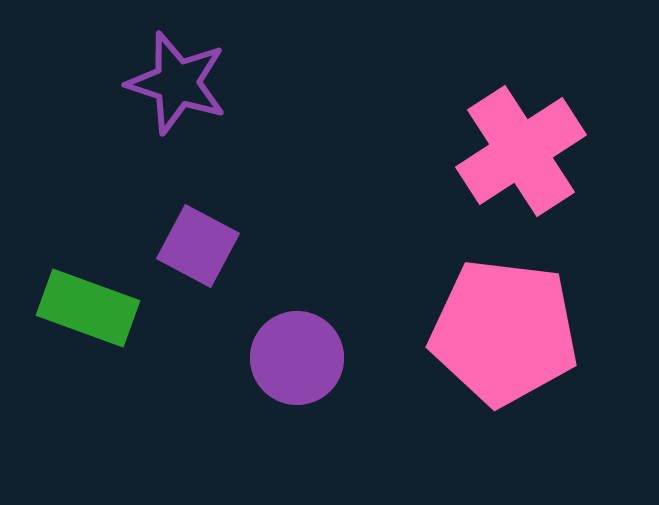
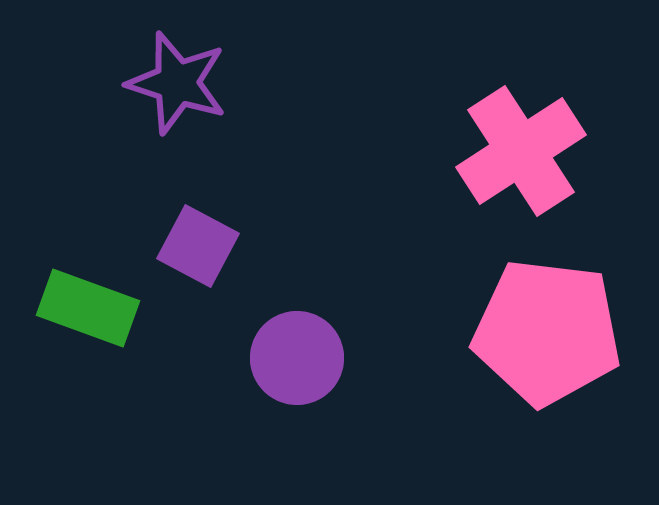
pink pentagon: moved 43 px right
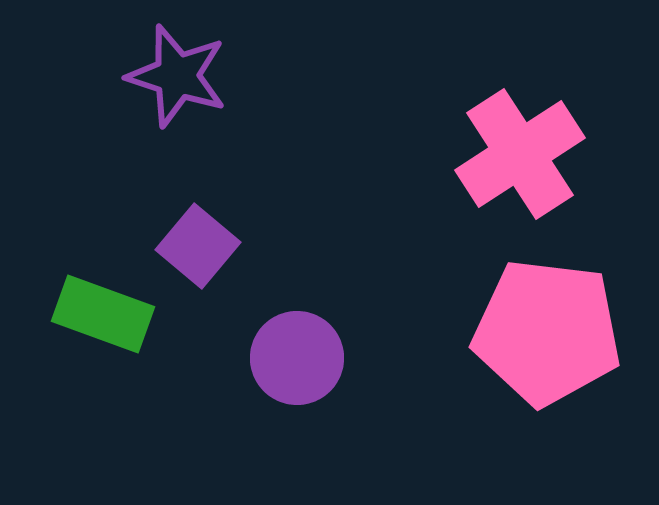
purple star: moved 7 px up
pink cross: moved 1 px left, 3 px down
purple square: rotated 12 degrees clockwise
green rectangle: moved 15 px right, 6 px down
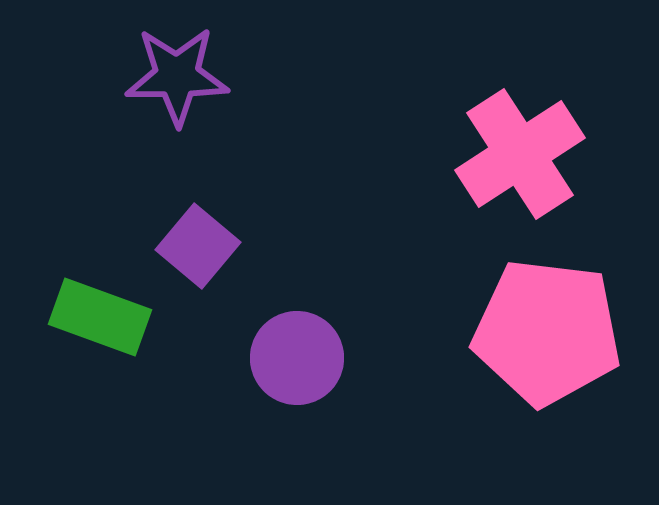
purple star: rotated 18 degrees counterclockwise
green rectangle: moved 3 px left, 3 px down
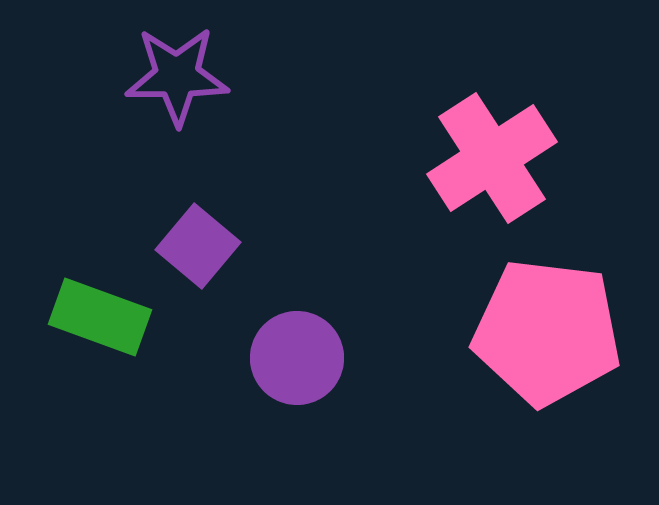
pink cross: moved 28 px left, 4 px down
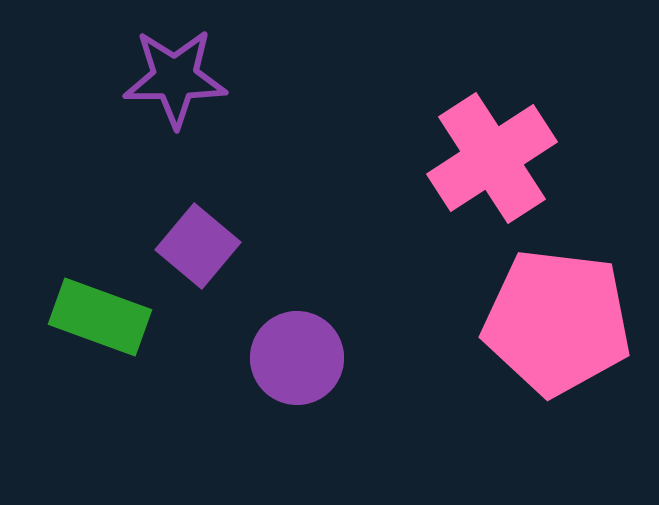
purple star: moved 2 px left, 2 px down
pink pentagon: moved 10 px right, 10 px up
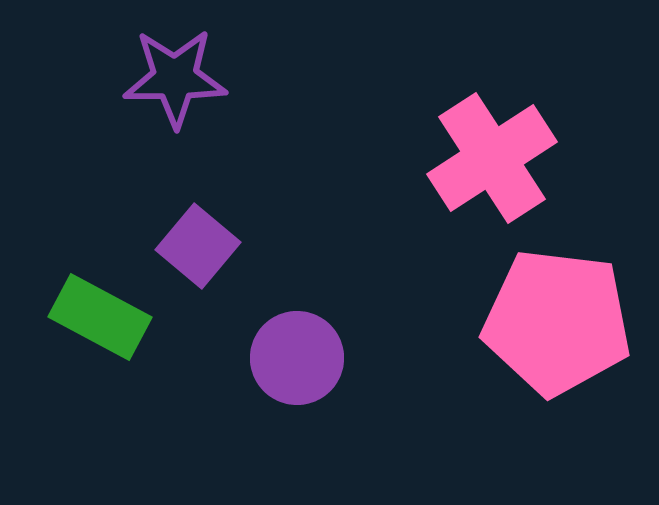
green rectangle: rotated 8 degrees clockwise
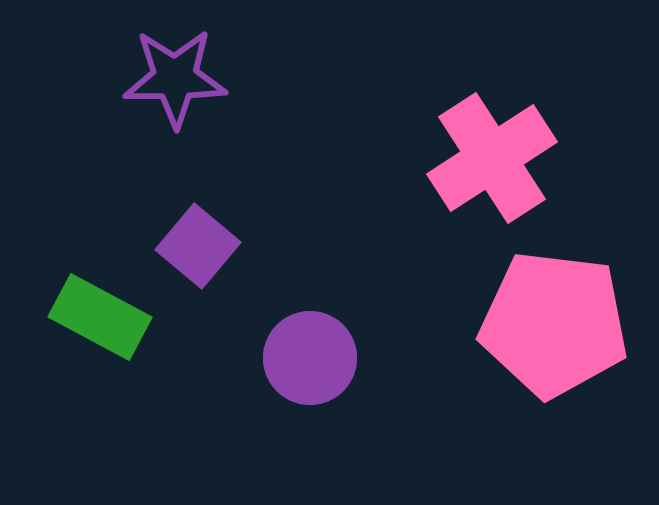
pink pentagon: moved 3 px left, 2 px down
purple circle: moved 13 px right
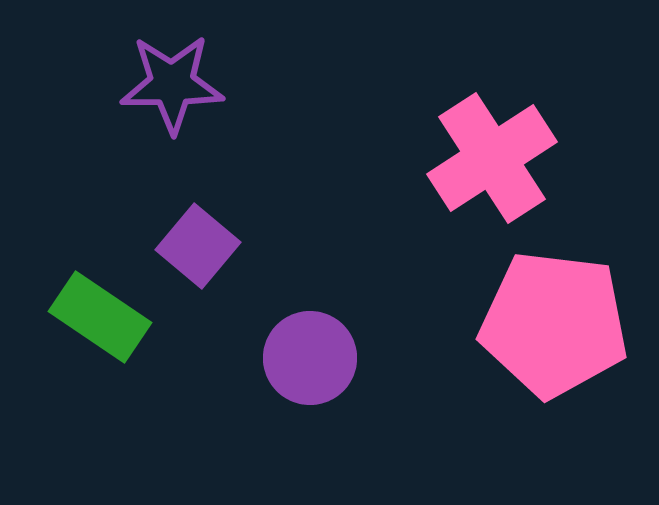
purple star: moved 3 px left, 6 px down
green rectangle: rotated 6 degrees clockwise
